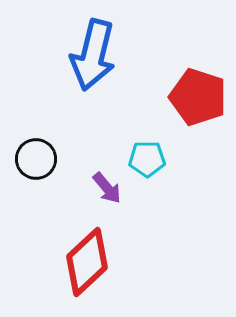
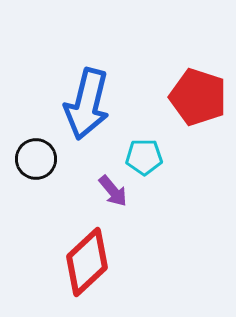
blue arrow: moved 6 px left, 49 px down
cyan pentagon: moved 3 px left, 2 px up
purple arrow: moved 6 px right, 3 px down
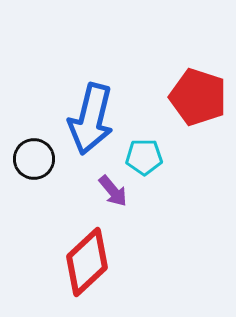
blue arrow: moved 4 px right, 15 px down
black circle: moved 2 px left
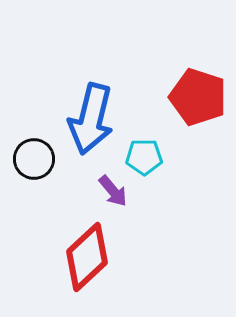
red diamond: moved 5 px up
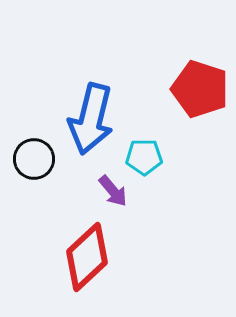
red pentagon: moved 2 px right, 8 px up
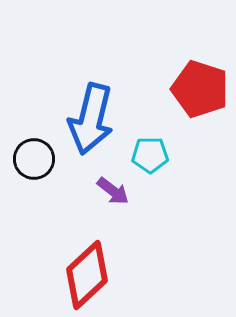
cyan pentagon: moved 6 px right, 2 px up
purple arrow: rotated 12 degrees counterclockwise
red diamond: moved 18 px down
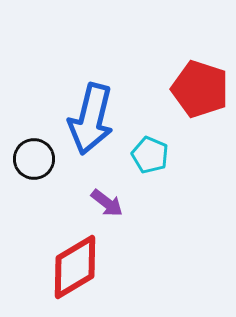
cyan pentagon: rotated 24 degrees clockwise
purple arrow: moved 6 px left, 12 px down
red diamond: moved 12 px left, 8 px up; rotated 12 degrees clockwise
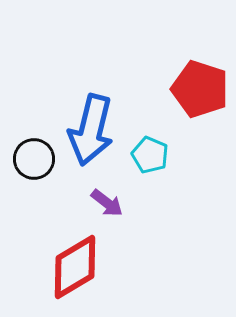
blue arrow: moved 11 px down
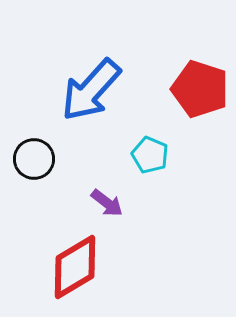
blue arrow: moved 40 px up; rotated 28 degrees clockwise
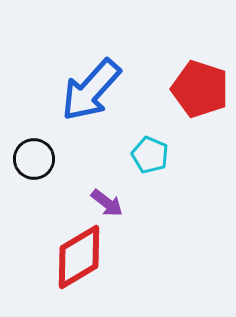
red diamond: moved 4 px right, 10 px up
